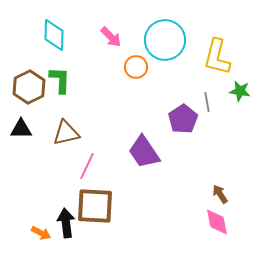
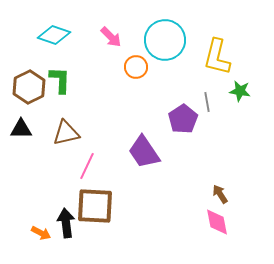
cyan diamond: rotated 72 degrees counterclockwise
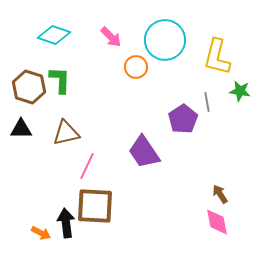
brown hexagon: rotated 16 degrees counterclockwise
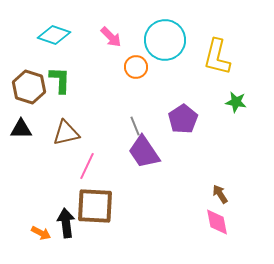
green star: moved 4 px left, 11 px down
gray line: moved 72 px left, 24 px down; rotated 12 degrees counterclockwise
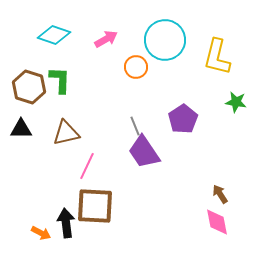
pink arrow: moved 5 px left, 2 px down; rotated 75 degrees counterclockwise
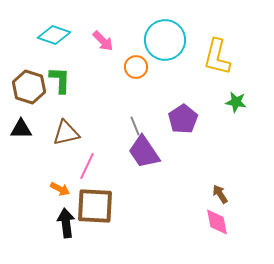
pink arrow: moved 3 px left, 2 px down; rotated 75 degrees clockwise
orange arrow: moved 19 px right, 44 px up
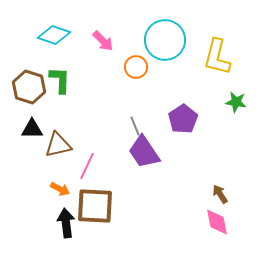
black triangle: moved 11 px right
brown triangle: moved 8 px left, 12 px down
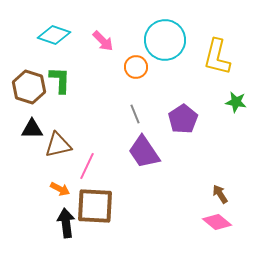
gray line: moved 12 px up
pink diamond: rotated 40 degrees counterclockwise
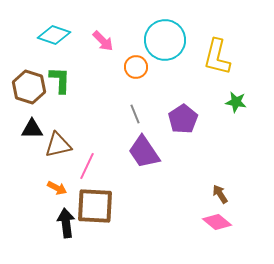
orange arrow: moved 3 px left, 1 px up
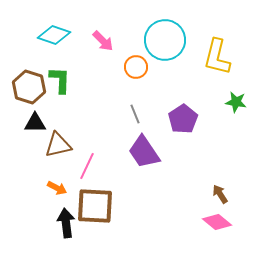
black triangle: moved 3 px right, 6 px up
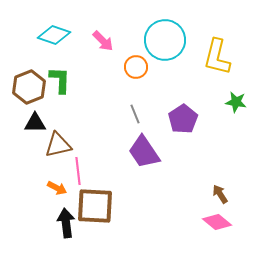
brown hexagon: rotated 20 degrees clockwise
pink line: moved 9 px left, 5 px down; rotated 32 degrees counterclockwise
